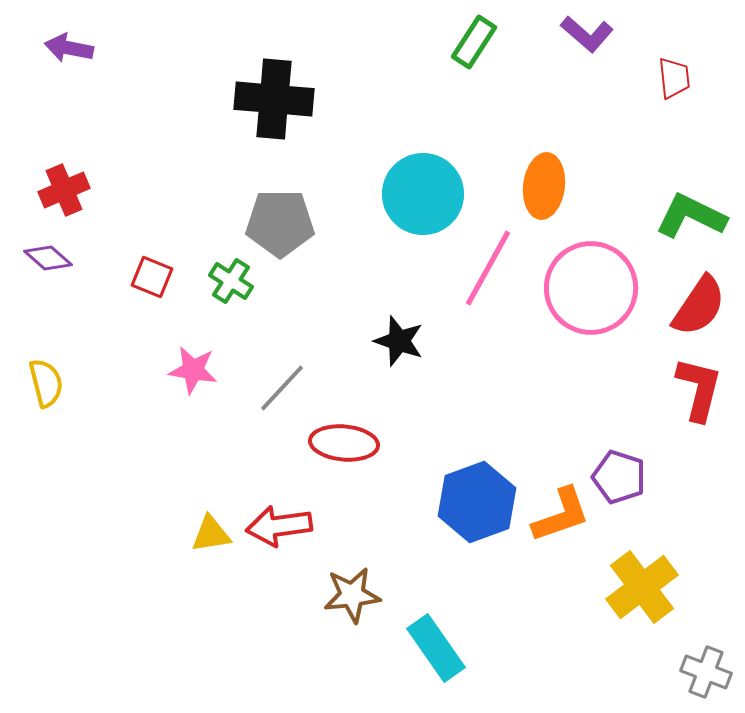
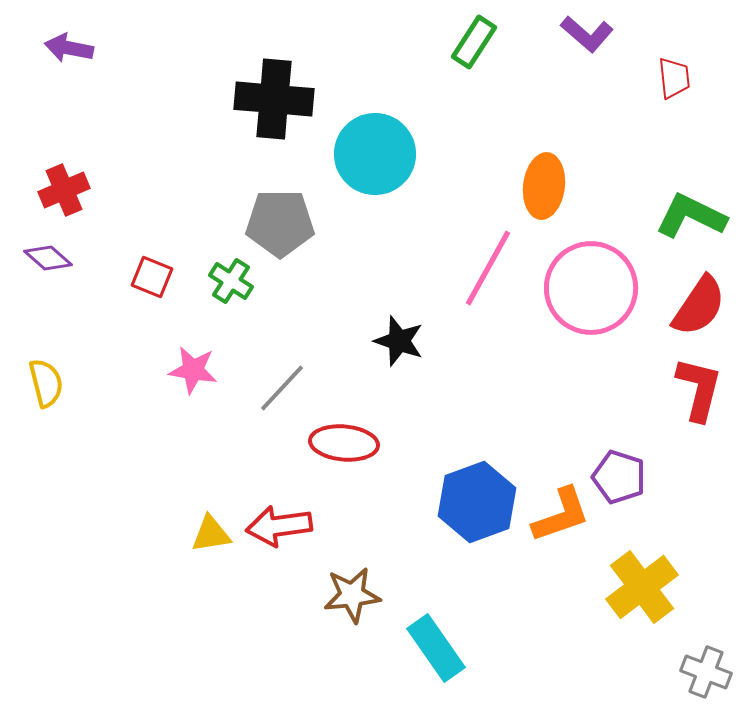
cyan circle: moved 48 px left, 40 px up
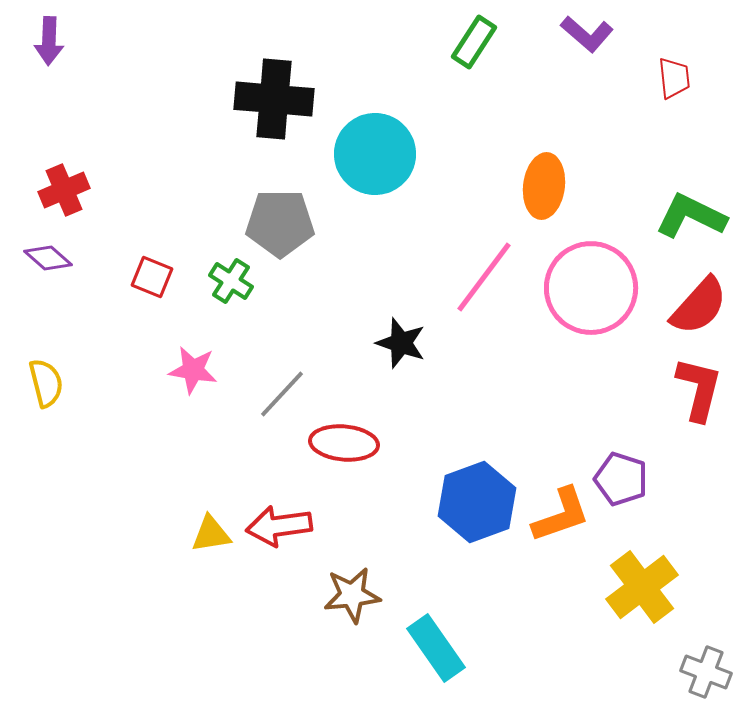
purple arrow: moved 20 px left, 7 px up; rotated 99 degrees counterclockwise
pink line: moved 4 px left, 9 px down; rotated 8 degrees clockwise
red semicircle: rotated 8 degrees clockwise
black star: moved 2 px right, 2 px down
gray line: moved 6 px down
purple pentagon: moved 2 px right, 2 px down
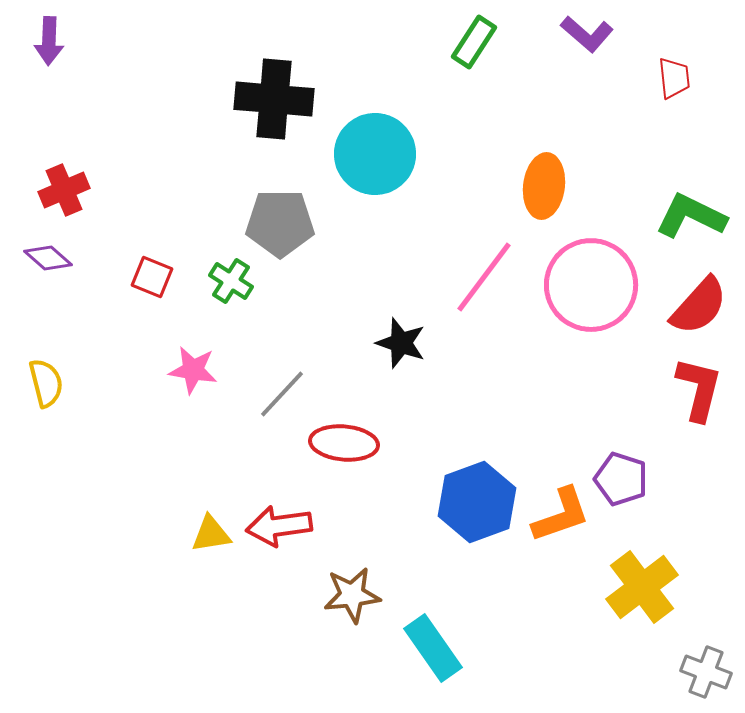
pink circle: moved 3 px up
cyan rectangle: moved 3 px left
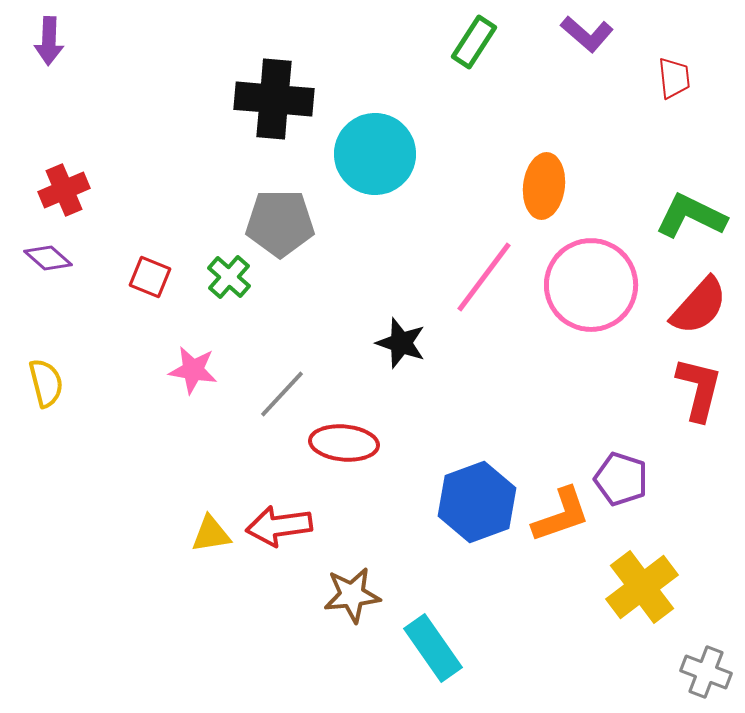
red square: moved 2 px left
green cross: moved 2 px left, 4 px up; rotated 9 degrees clockwise
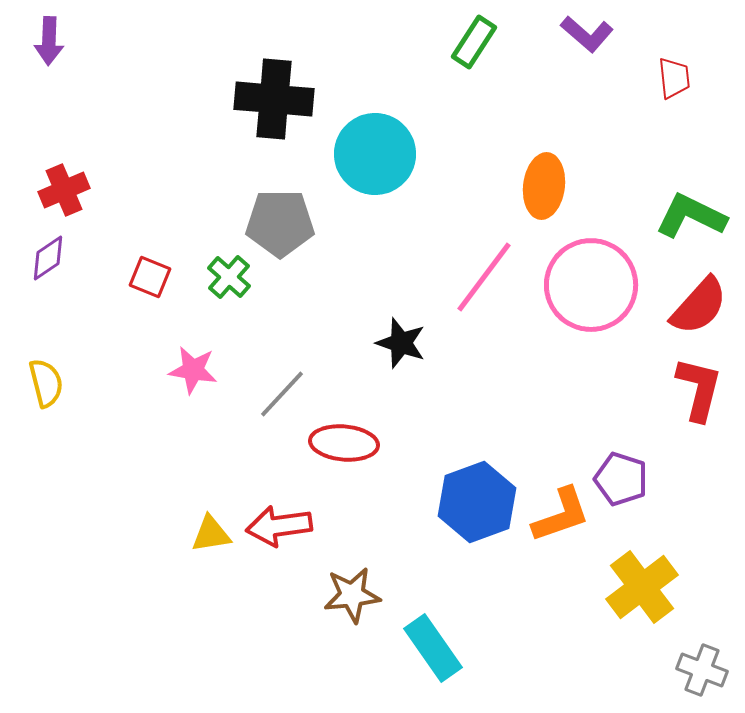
purple diamond: rotated 75 degrees counterclockwise
gray cross: moved 4 px left, 2 px up
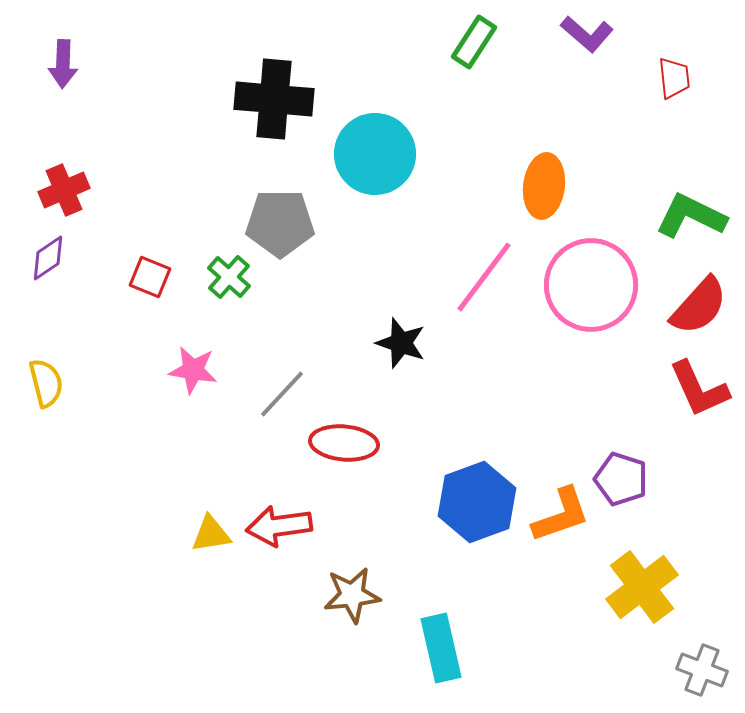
purple arrow: moved 14 px right, 23 px down
red L-shape: rotated 142 degrees clockwise
cyan rectangle: moved 8 px right; rotated 22 degrees clockwise
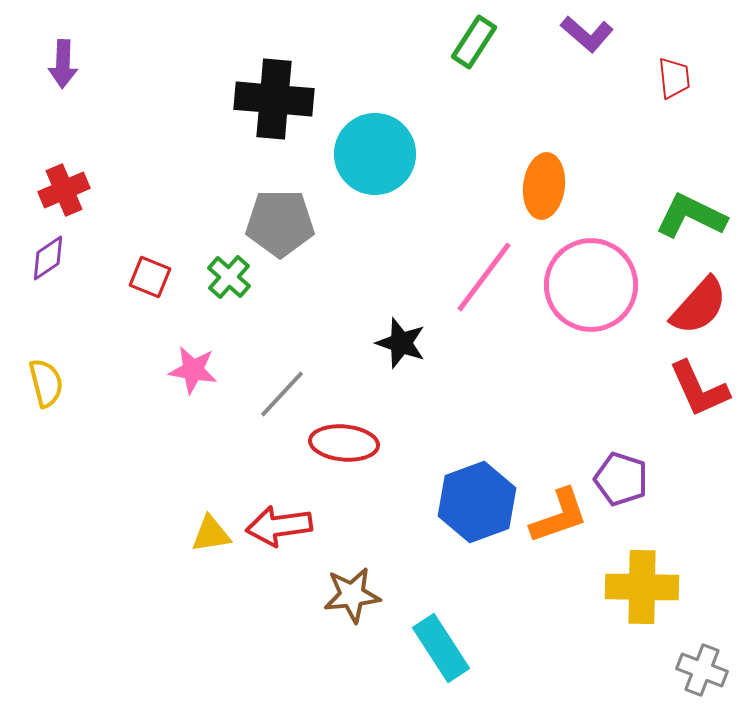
orange L-shape: moved 2 px left, 1 px down
yellow cross: rotated 38 degrees clockwise
cyan rectangle: rotated 20 degrees counterclockwise
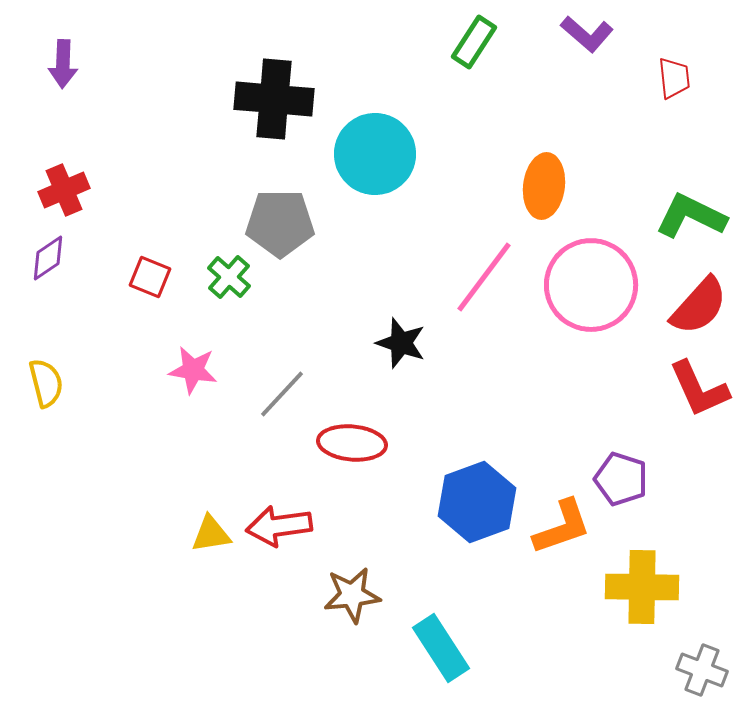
red ellipse: moved 8 px right
orange L-shape: moved 3 px right, 11 px down
